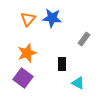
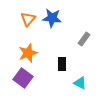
orange star: moved 1 px right
cyan triangle: moved 2 px right
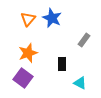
blue star: rotated 18 degrees clockwise
gray rectangle: moved 1 px down
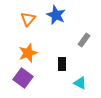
blue star: moved 4 px right, 3 px up
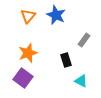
orange triangle: moved 3 px up
black rectangle: moved 4 px right, 4 px up; rotated 16 degrees counterclockwise
cyan triangle: moved 1 px right, 2 px up
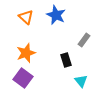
orange triangle: moved 2 px left, 1 px down; rotated 28 degrees counterclockwise
orange star: moved 2 px left
cyan triangle: rotated 24 degrees clockwise
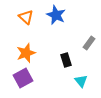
gray rectangle: moved 5 px right, 3 px down
purple square: rotated 24 degrees clockwise
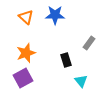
blue star: moved 1 px left; rotated 24 degrees counterclockwise
